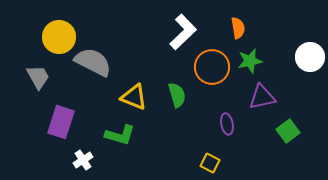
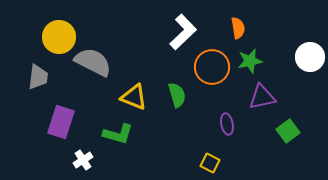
gray trapezoid: rotated 36 degrees clockwise
green L-shape: moved 2 px left, 1 px up
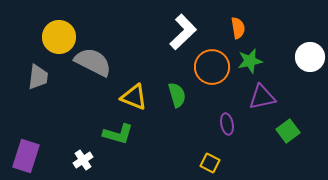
purple rectangle: moved 35 px left, 34 px down
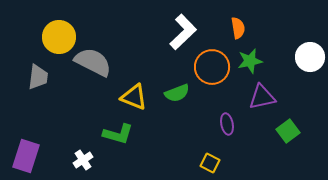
green semicircle: moved 2 px up; rotated 85 degrees clockwise
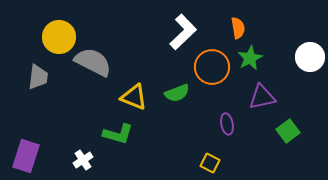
green star: moved 3 px up; rotated 15 degrees counterclockwise
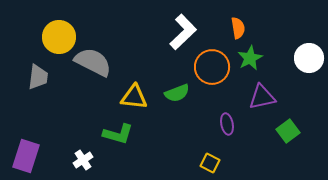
white circle: moved 1 px left, 1 px down
yellow triangle: rotated 16 degrees counterclockwise
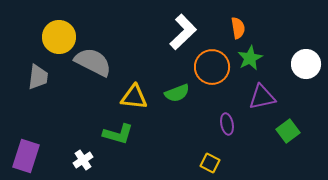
white circle: moved 3 px left, 6 px down
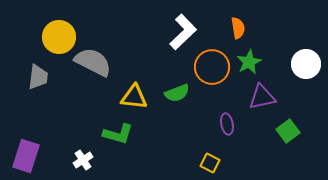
green star: moved 1 px left, 4 px down
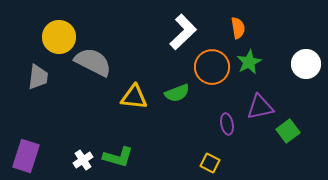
purple triangle: moved 2 px left, 10 px down
green L-shape: moved 23 px down
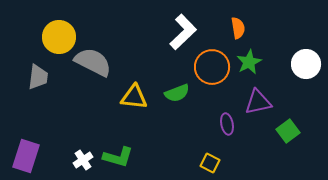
purple triangle: moved 2 px left, 5 px up
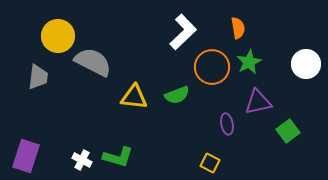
yellow circle: moved 1 px left, 1 px up
green semicircle: moved 2 px down
white cross: moved 1 px left; rotated 30 degrees counterclockwise
